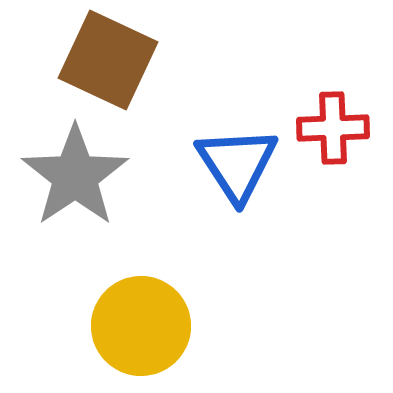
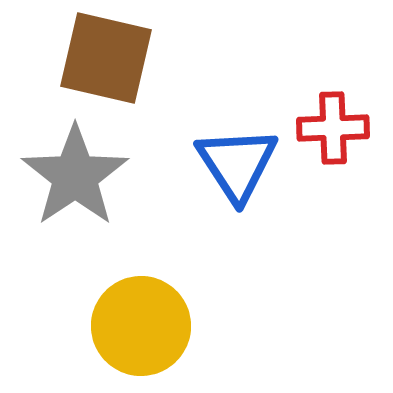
brown square: moved 2 px left, 2 px up; rotated 12 degrees counterclockwise
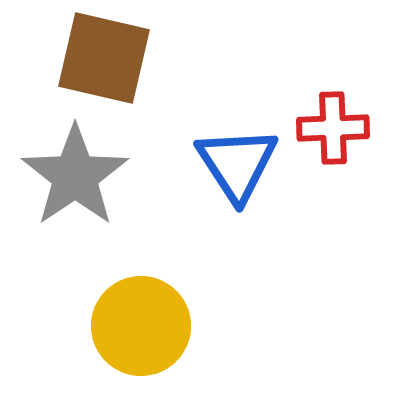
brown square: moved 2 px left
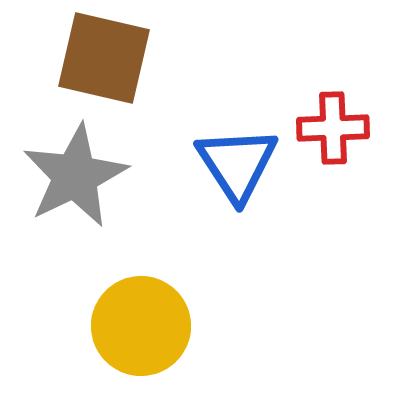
gray star: rotated 8 degrees clockwise
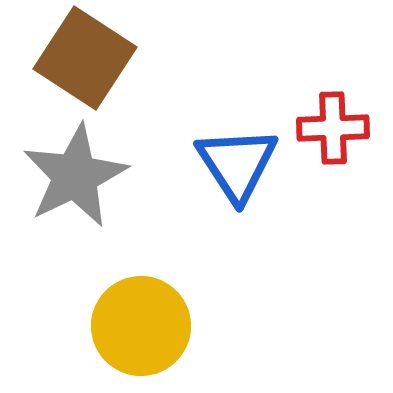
brown square: moved 19 px left; rotated 20 degrees clockwise
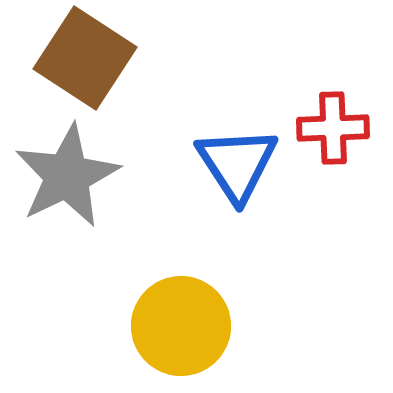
gray star: moved 8 px left
yellow circle: moved 40 px right
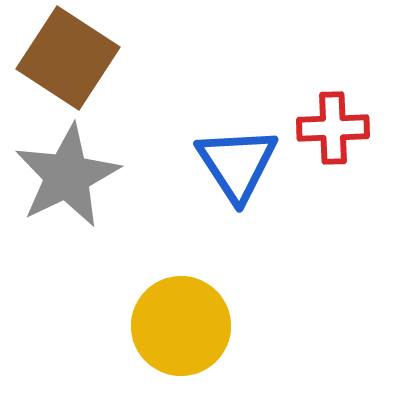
brown square: moved 17 px left
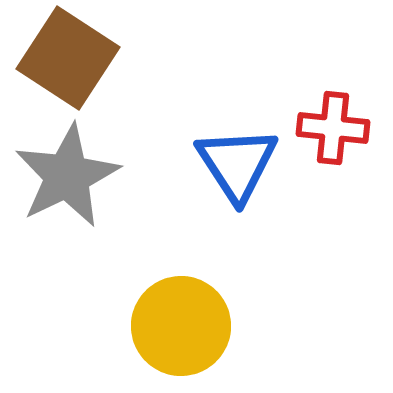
red cross: rotated 8 degrees clockwise
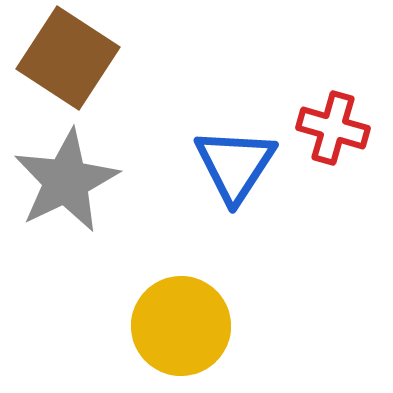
red cross: rotated 10 degrees clockwise
blue triangle: moved 2 px left, 1 px down; rotated 6 degrees clockwise
gray star: moved 1 px left, 5 px down
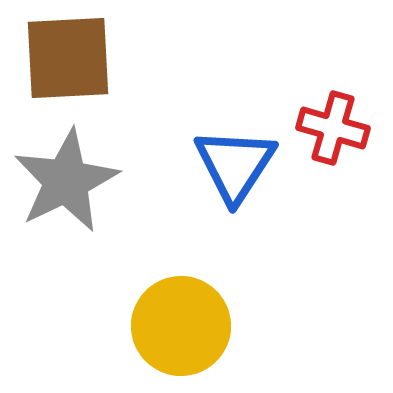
brown square: rotated 36 degrees counterclockwise
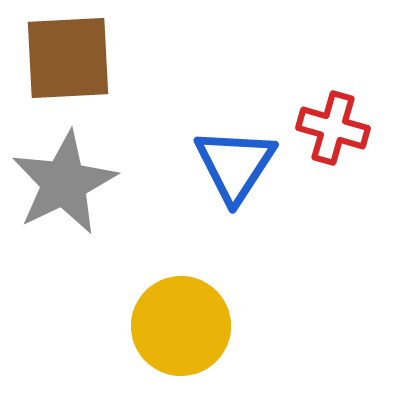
gray star: moved 2 px left, 2 px down
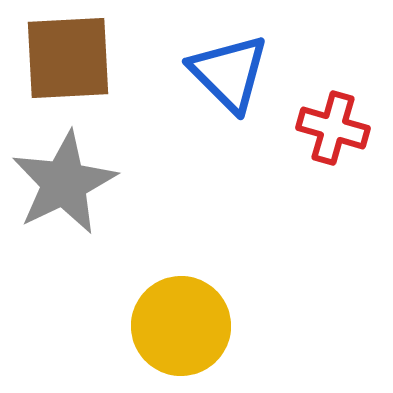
blue triangle: moved 6 px left, 92 px up; rotated 18 degrees counterclockwise
